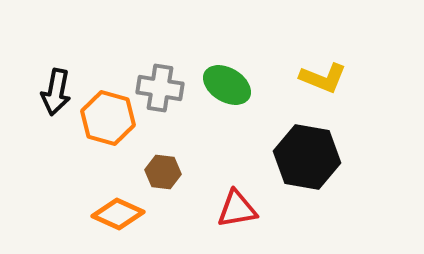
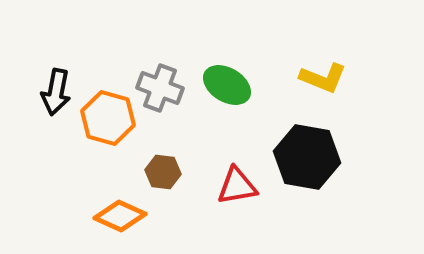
gray cross: rotated 12 degrees clockwise
red triangle: moved 23 px up
orange diamond: moved 2 px right, 2 px down
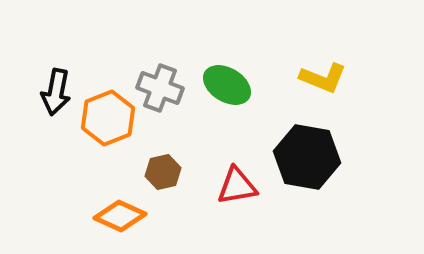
orange hexagon: rotated 22 degrees clockwise
brown hexagon: rotated 20 degrees counterclockwise
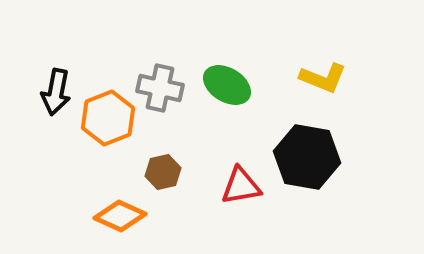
gray cross: rotated 9 degrees counterclockwise
red triangle: moved 4 px right
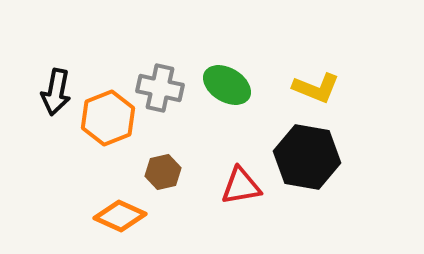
yellow L-shape: moved 7 px left, 10 px down
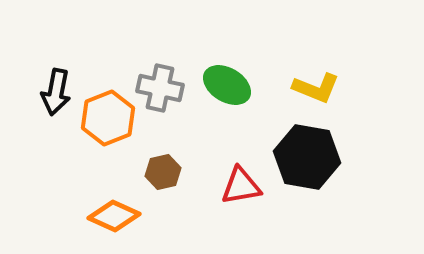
orange diamond: moved 6 px left
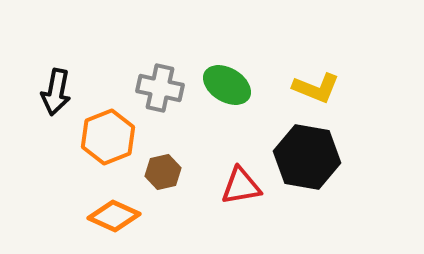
orange hexagon: moved 19 px down
